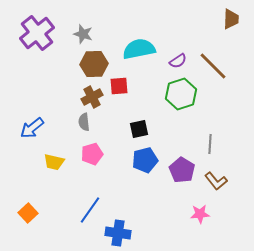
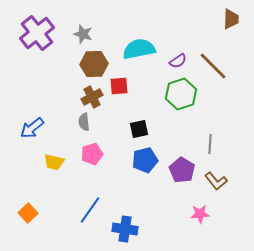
blue cross: moved 7 px right, 4 px up
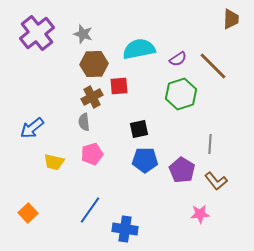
purple semicircle: moved 2 px up
blue pentagon: rotated 15 degrees clockwise
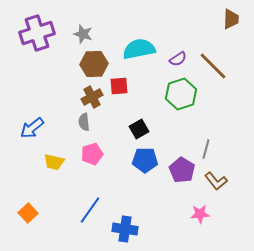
purple cross: rotated 20 degrees clockwise
black square: rotated 18 degrees counterclockwise
gray line: moved 4 px left, 5 px down; rotated 12 degrees clockwise
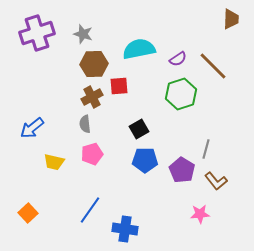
gray semicircle: moved 1 px right, 2 px down
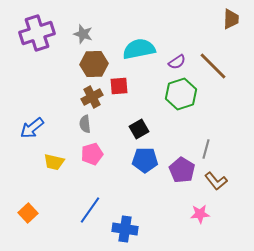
purple semicircle: moved 1 px left, 3 px down
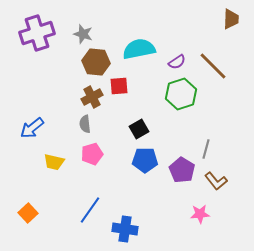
brown hexagon: moved 2 px right, 2 px up; rotated 8 degrees clockwise
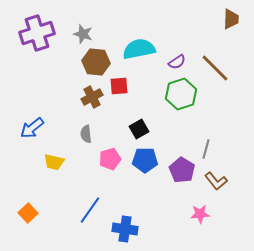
brown line: moved 2 px right, 2 px down
gray semicircle: moved 1 px right, 10 px down
pink pentagon: moved 18 px right, 5 px down
